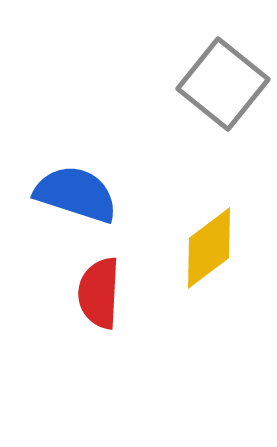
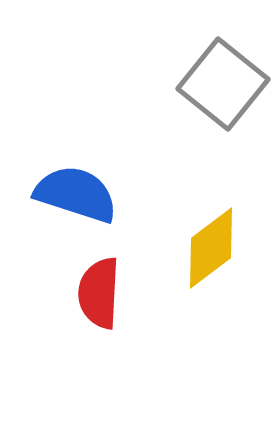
yellow diamond: moved 2 px right
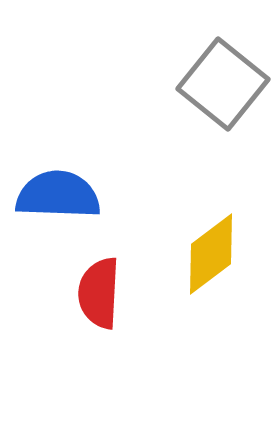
blue semicircle: moved 18 px left, 1 px down; rotated 16 degrees counterclockwise
yellow diamond: moved 6 px down
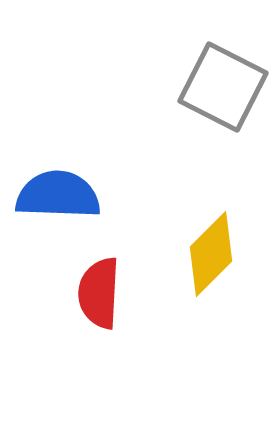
gray square: moved 3 px down; rotated 12 degrees counterclockwise
yellow diamond: rotated 8 degrees counterclockwise
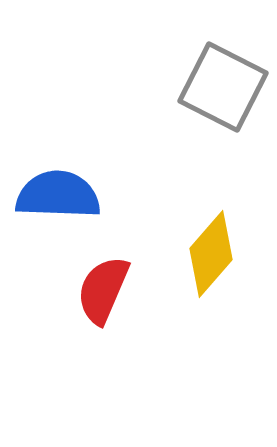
yellow diamond: rotated 4 degrees counterclockwise
red semicircle: moved 4 px right, 3 px up; rotated 20 degrees clockwise
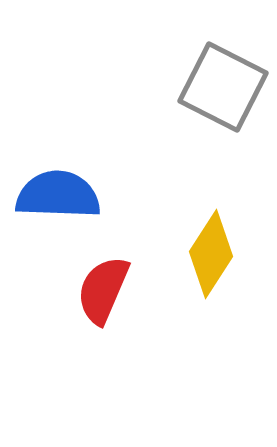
yellow diamond: rotated 8 degrees counterclockwise
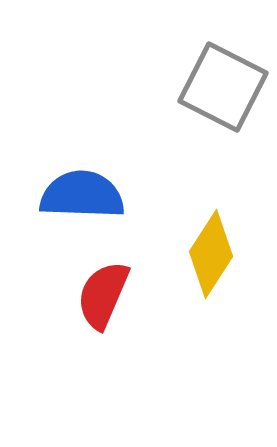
blue semicircle: moved 24 px right
red semicircle: moved 5 px down
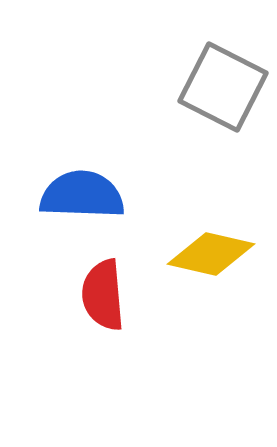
yellow diamond: rotated 70 degrees clockwise
red semicircle: rotated 28 degrees counterclockwise
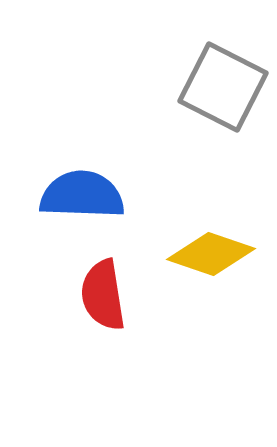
yellow diamond: rotated 6 degrees clockwise
red semicircle: rotated 4 degrees counterclockwise
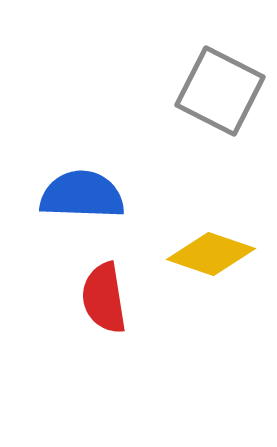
gray square: moved 3 px left, 4 px down
red semicircle: moved 1 px right, 3 px down
